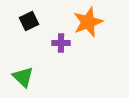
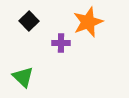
black square: rotated 18 degrees counterclockwise
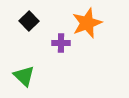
orange star: moved 1 px left, 1 px down
green triangle: moved 1 px right, 1 px up
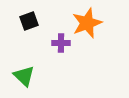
black square: rotated 24 degrees clockwise
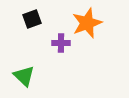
black square: moved 3 px right, 2 px up
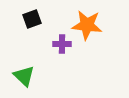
orange star: moved 2 px down; rotated 28 degrees clockwise
purple cross: moved 1 px right, 1 px down
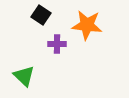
black square: moved 9 px right, 4 px up; rotated 36 degrees counterclockwise
purple cross: moved 5 px left
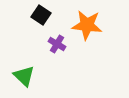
purple cross: rotated 30 degrees clockwise
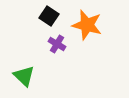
black square: moved 8 px right, 1 px down
orange star: rotated 8 degrees clockwise
